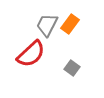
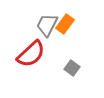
orange rectangle: moved 5 px left
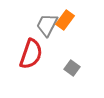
orange rectangle: moved 4 px up
red semicircle: rotated 28 degrees counterclockwise
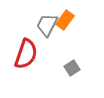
red semicircle: moved 5 px left
gray square: rotated 21 degrees clockwise
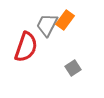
red semicircle: moved 7 px up
gray square: moved 1 px right
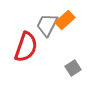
orange rectangle: rotated 12 degrees clockwise
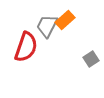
gray trapezoid: moved 1 px down
gray square: moved 18 px right, 9 px up
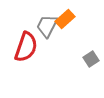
orange rectangle: moved 1 px up
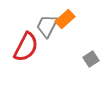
red semicircle: rotated 8 degrees clockwise
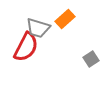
gray trapezoid: moved 9 px left, 2 px down; rotated 100 degrees counterclockwise
